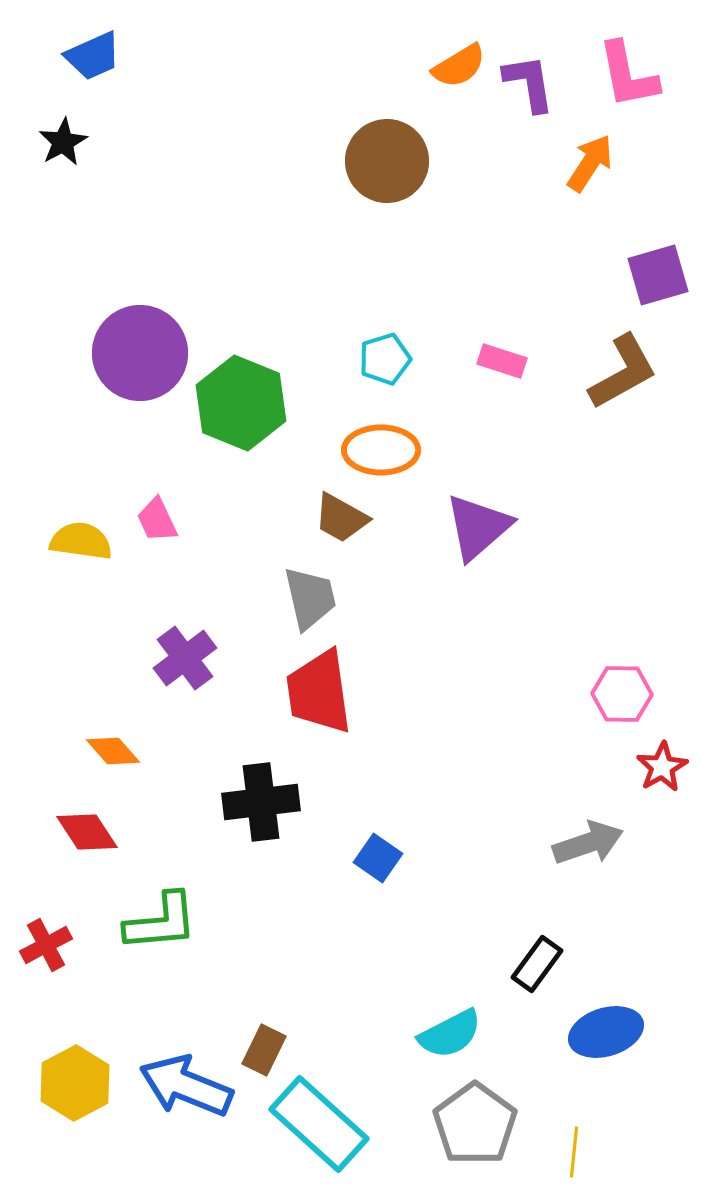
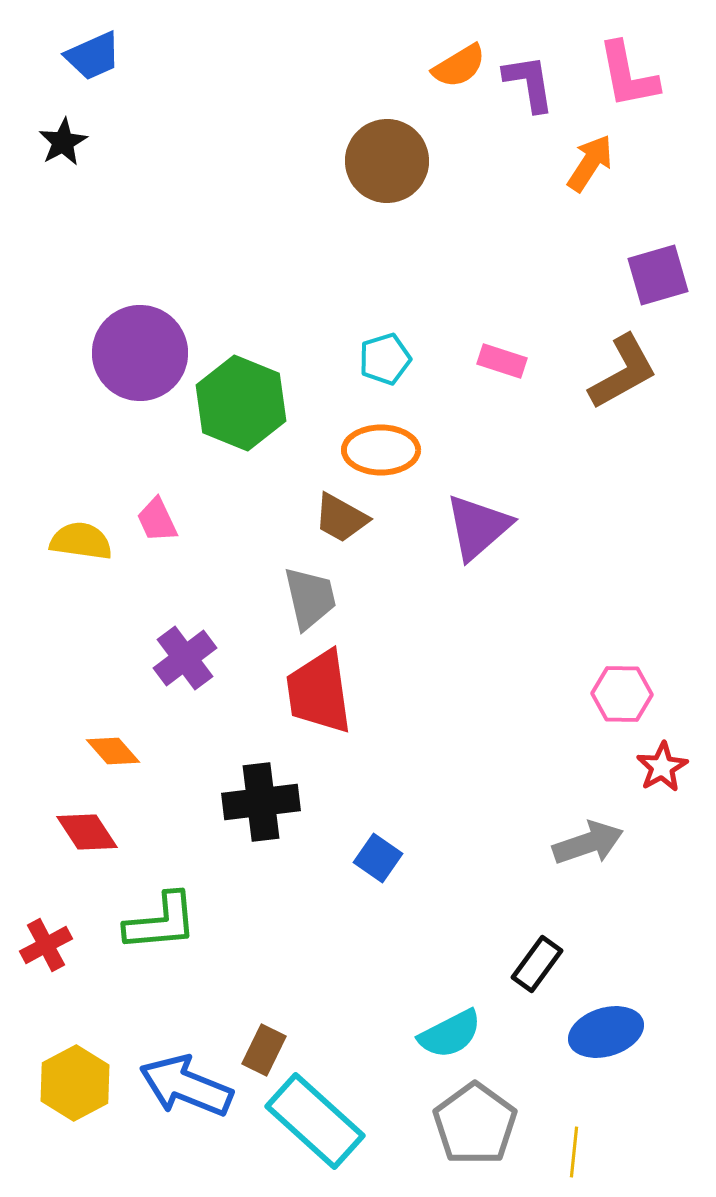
cyan rectangle: moved 4 px left, 3 px up
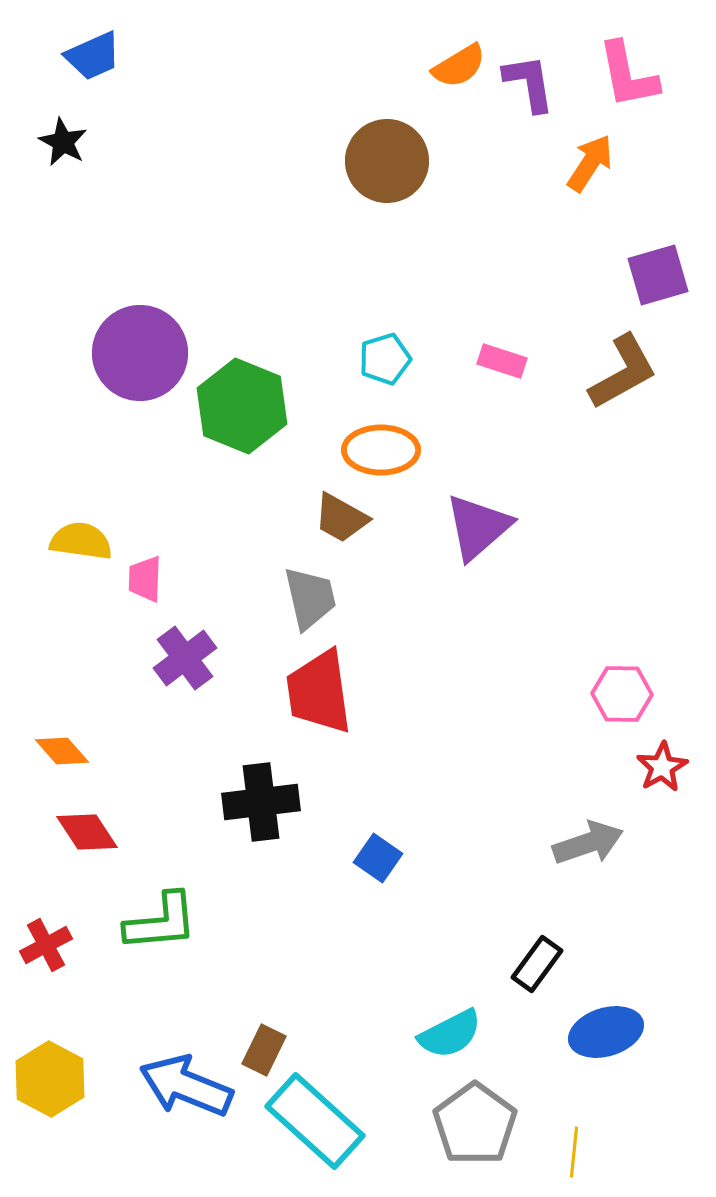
black star: rotated 15 degrees counterclockwise
green hexagon: moved 1 px right, 3 px down
pink trapezoid: moved 12 px left, 59 px down; rotated 27 degrees clockwise
orange diamond: moved 51 px left
yellow hexagon: moved 25 px left, 4 px up; rotated 4 degrees counterclockwise
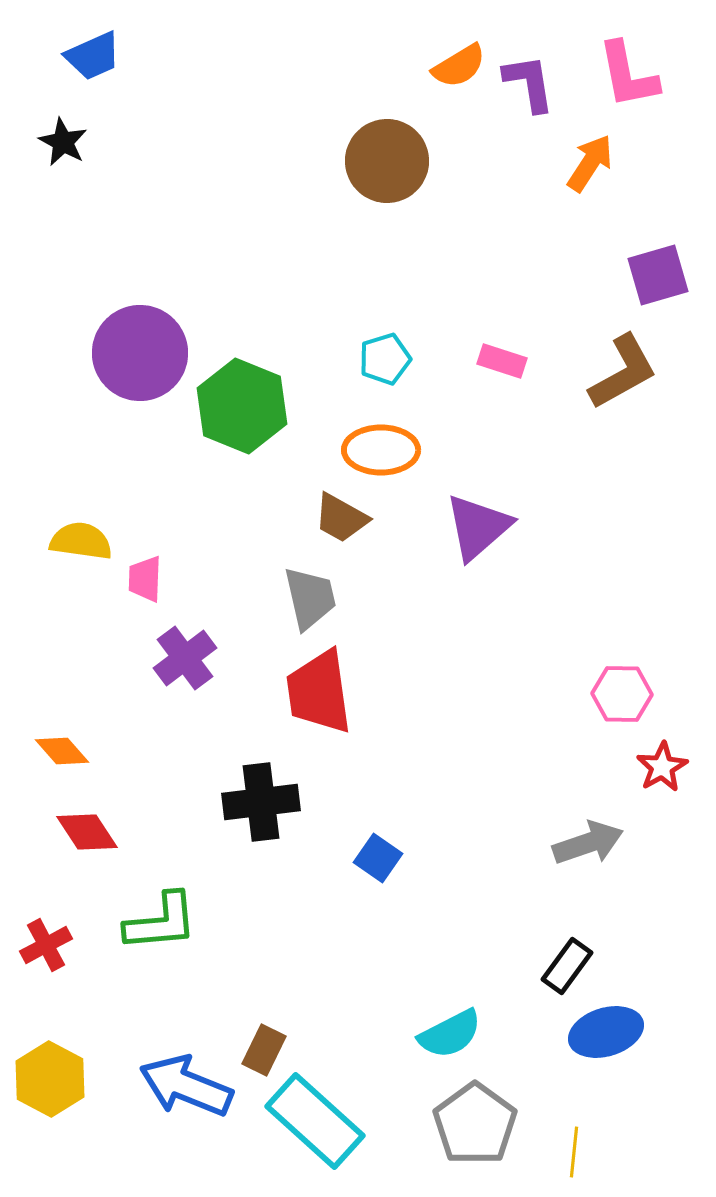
black rectangle: moved 30 px right, 2 px down
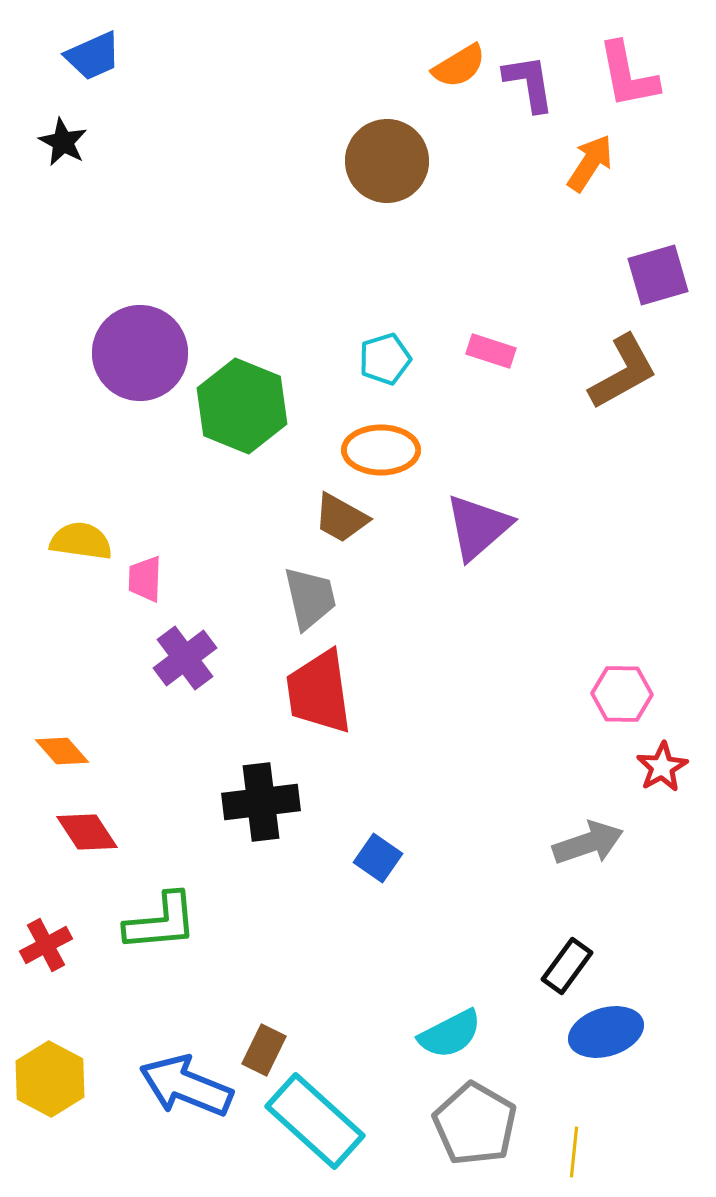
pink rectangle: moved 11 px left, 10 px up
gray pentagon: rotated 6 degrees counterclockwise
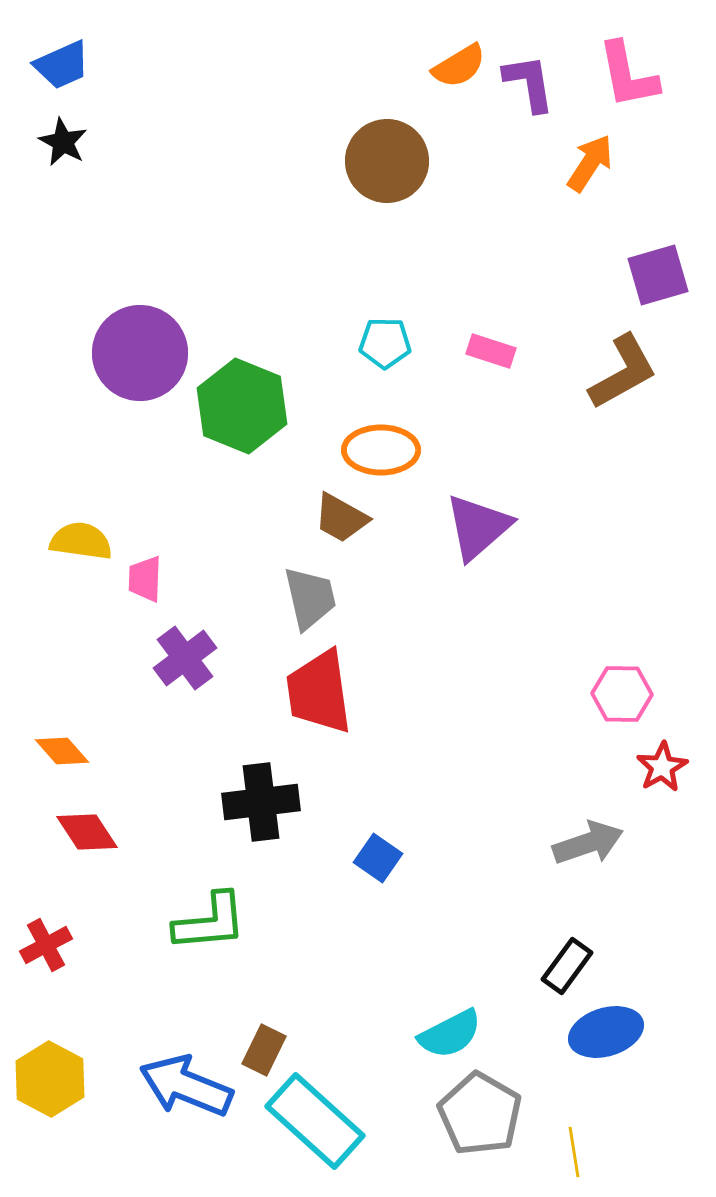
blue trapezoid: moved 31 px left, 9 px down
cyan pentagon: moved 16 px up; rotated 18 degrees clockwise
green L-shape: moved 49 px right
gray pentagon: moved 5 px right, 10 px up
yellow line: rotated 15 degrees counterclockwise
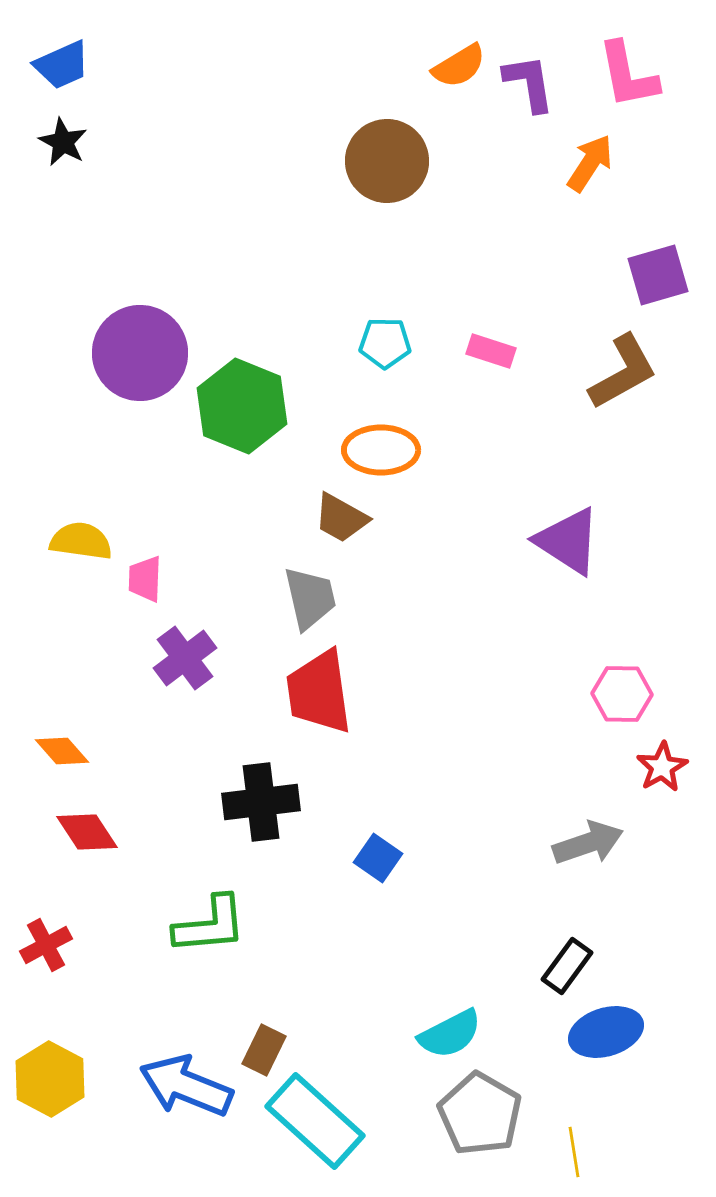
purple triangle: moved 90 px right, 14 px down; rotated 46 degrees counterclockwise
green L-shape: moved 3 px down
